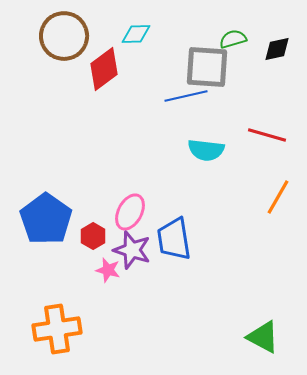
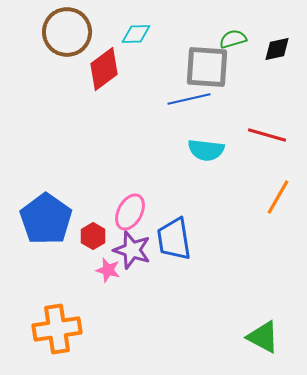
brown circle: moved 3 px right, 4 px up
blue line: moved 3 px right, 3 px down
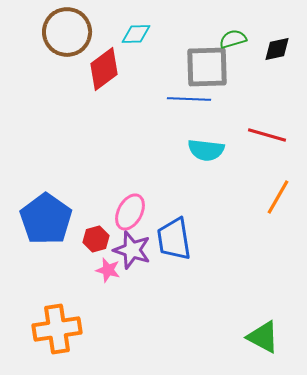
gray square: rotated 6 degrees counterclockwise
blue line: rotated 15 degrees clockwise
red hexagon: moved 3 px right, 3 px down; rotated 15 degrees clockwise
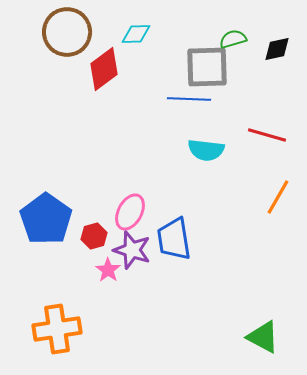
red hexagon: moved 2 px left, 3 px up
pink star: rotated 20 degrees clockwise
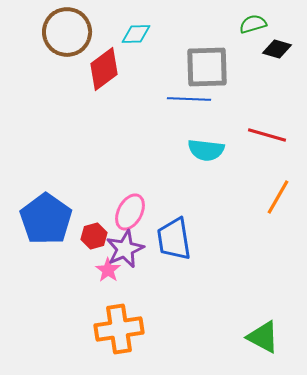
green semicircle: moved 20 px right, 15 px up
black diamond: rotated 28 degrees clockwise
purple star: moved 7 px left, 1 px up; rotated 30 degrees clockwise
orange cross: moved 62 px right
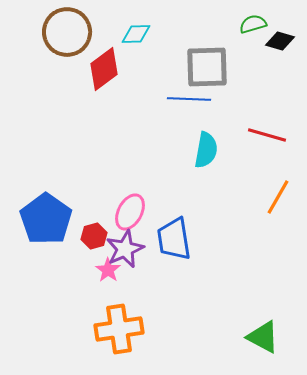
black diamond: moved 3 px right, 8 px up
cyan semicircle: rotated 87 degrees counterclockwise
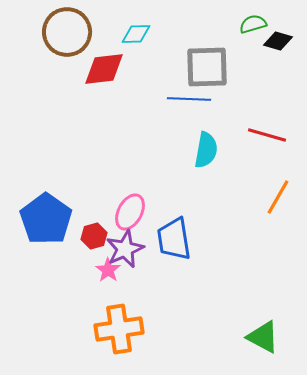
black diamond: moved 2 px left
red diamond: rotated 30 degrees clockwise
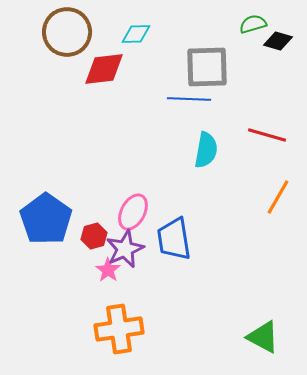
pink ellipse: moved 3 px right
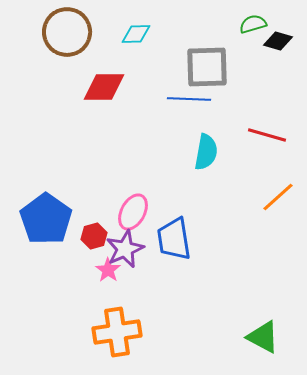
red diamond: moved 18 px down; rotated 6 degrees clockwise
cyan semicircle: moved 2 px down
orange line: rotated 18 degrees clockwise
orange cross: moved 2 px left, 3 px down
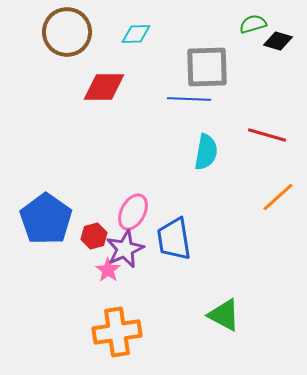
green triangle: moved 39 px left, 22 px up
